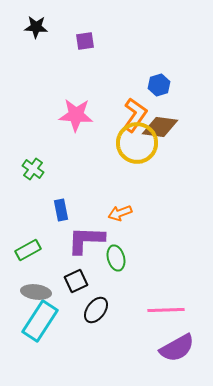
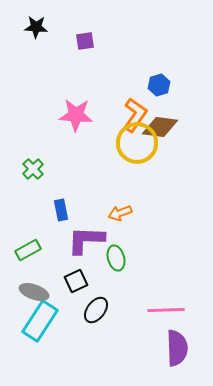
green cross: rotated 10 degrees clockwise
gray ellipse: moved 2 px left; rotated 12 degrees clockwise
purple semicircle: rotated 63 degrees counterclockwise
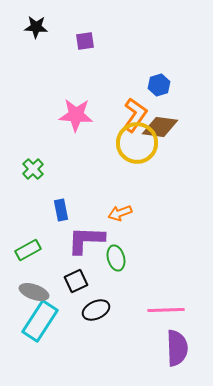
black ellipse: rotated 28 degrees clockwise
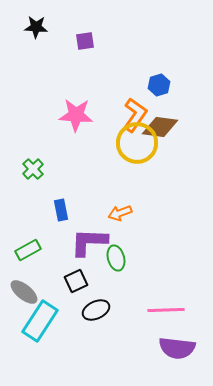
purple L-shape: moved 3 px right, 2 px down
gray ellipse: moved 10 px left; rotated 20 degrees clockwise
purple semicircle: rotated 99 degrees clockwise
